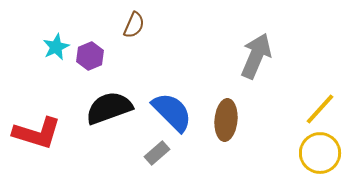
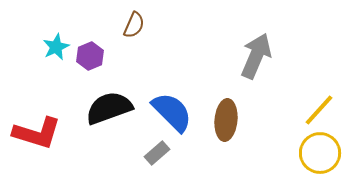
yellow line: moved 1 px left, 1 px down
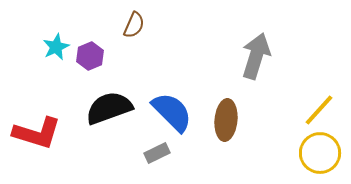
gray arrow: rotated 6 degrees counterclockwise
gray rectangle: rotated 15 degrees clockwise
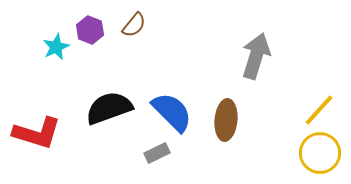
brown semicircle: rotated 16 degrees clockwise
purple hexagon: moved 26 px up; rotated 16 degrees counterclockwise
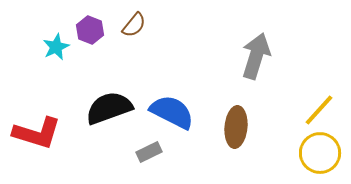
blue semicircle: rotated 18 degrees counterclockwise
brown ellipse: moved 10 px right, 7 px down
gray rectangle: moved 8 px left, 1 px up
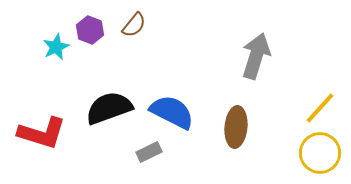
yellow line: moved 1 px right, 2 px up
red L-shape: moved 5 px right
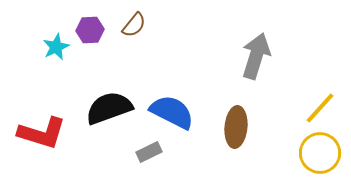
purple hexagon: rotated 24 degrees counterclockwise
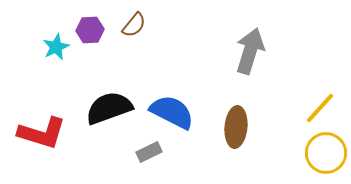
gray arrow: moved 6 px left, 5 px up
yellow circle: moved 6 px right
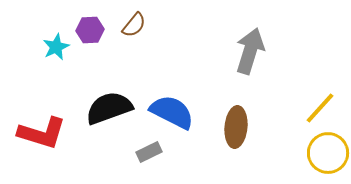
yellow circle: moved 2 px right
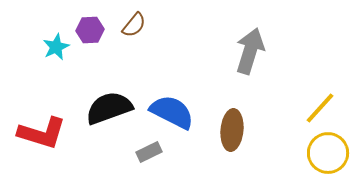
brown ellipse: moved 4 px left, 3 px down
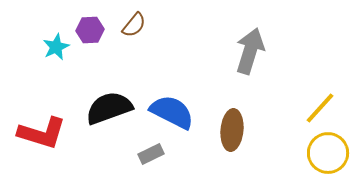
gray rectangle: moved 2 px right, 2 px down
